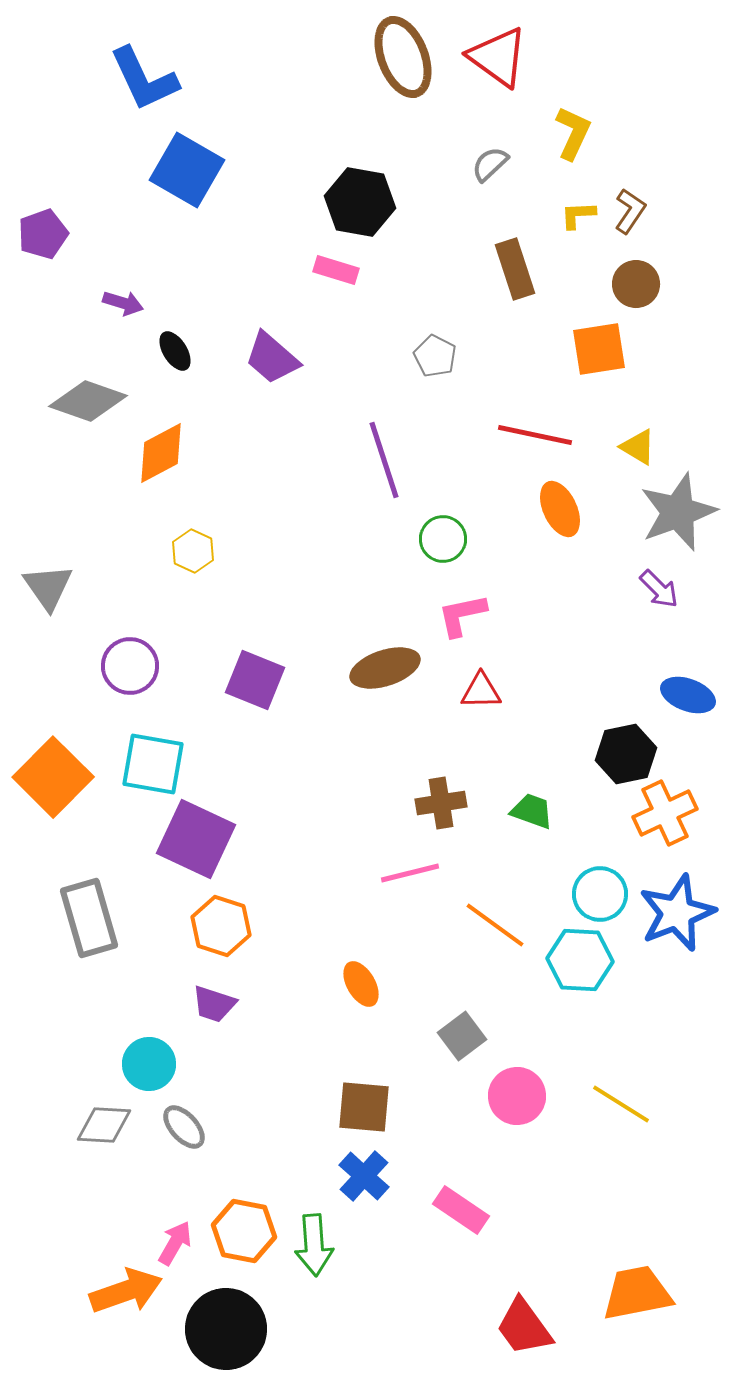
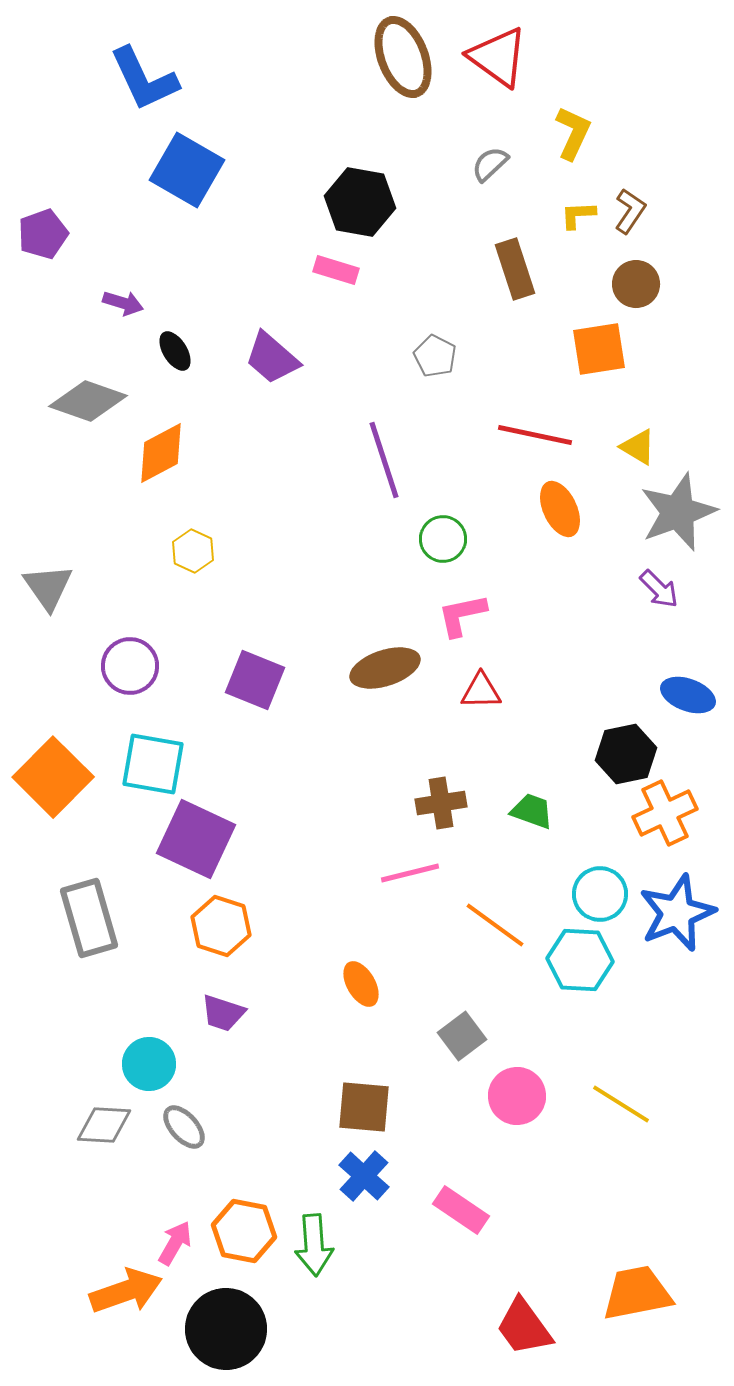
purple trapezoid at (214, 1004): moved 9 px right, 9 px down
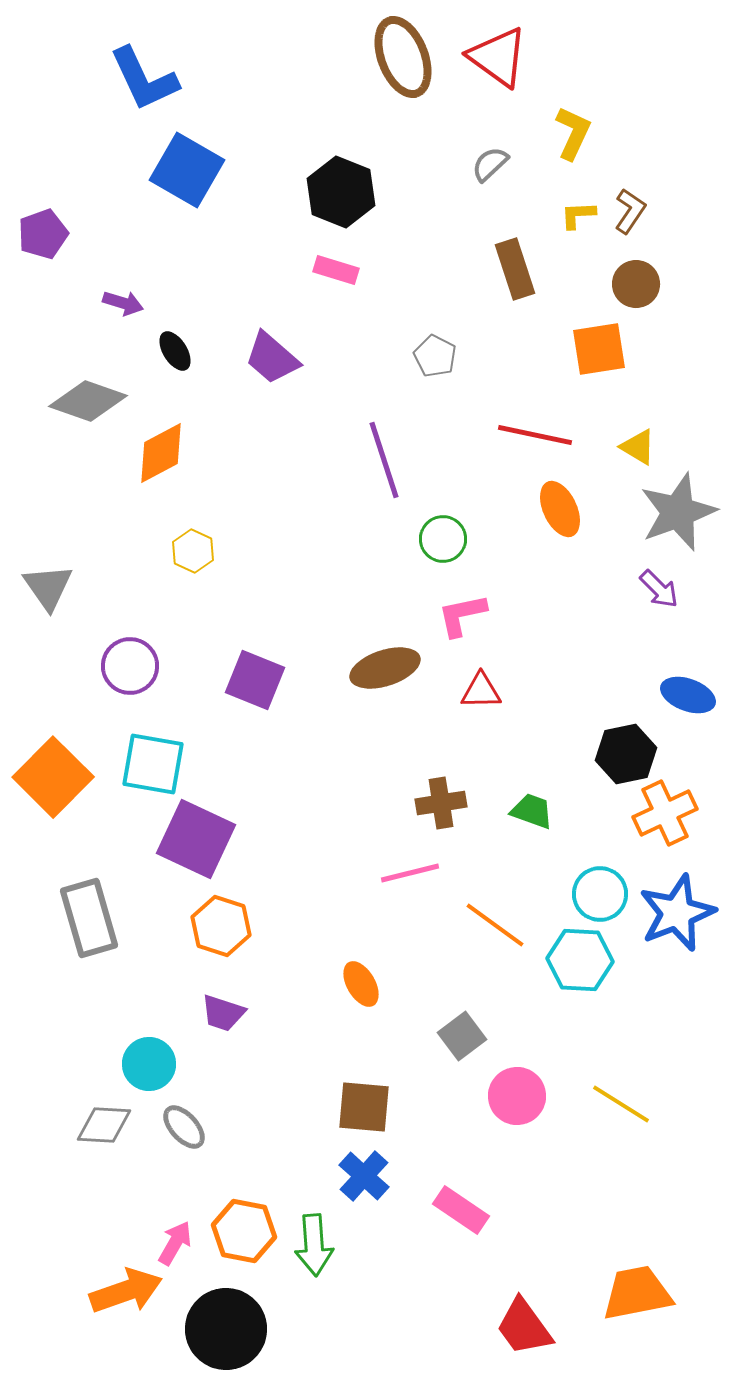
black hexagon at (360, 202): moved 19 px left, 10 px up; rotated 12 degrees clockwise
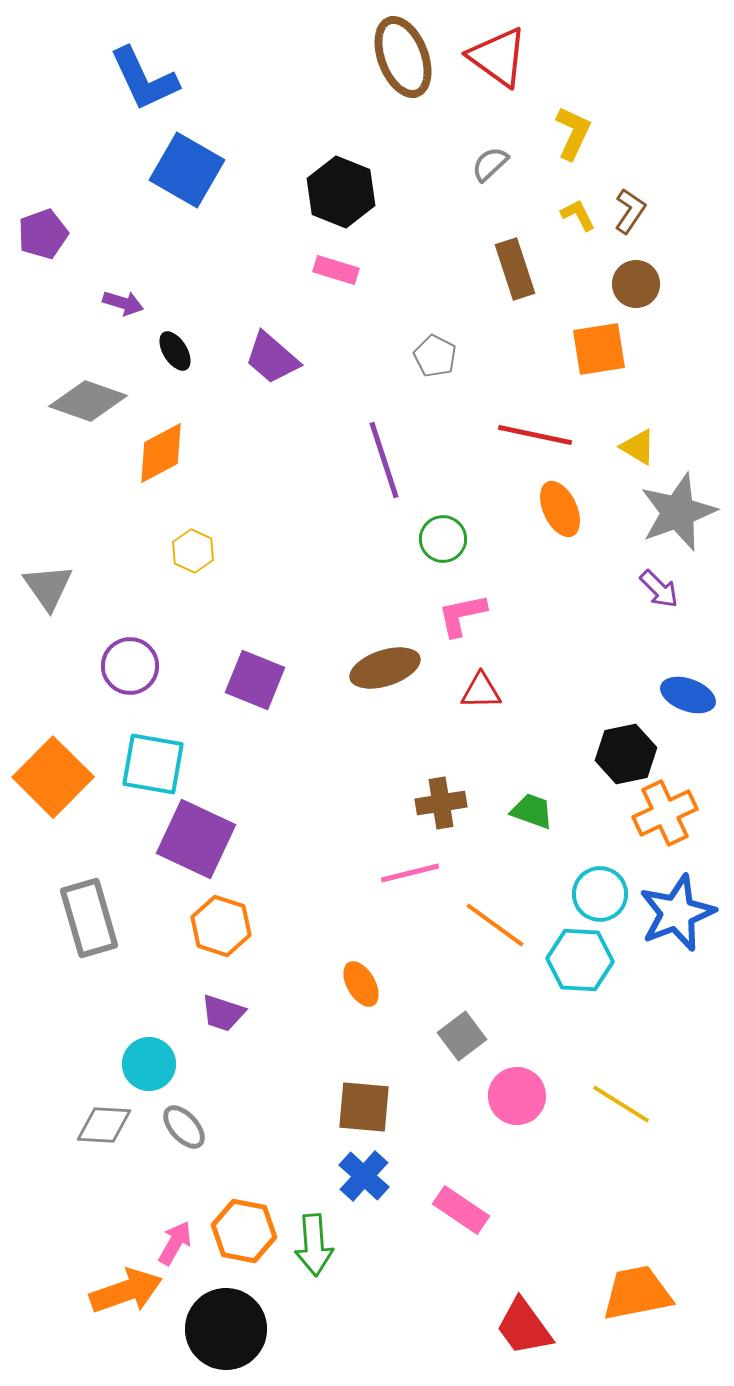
yellow L-shape at (578, 215): rotated 66 degrees clockwise
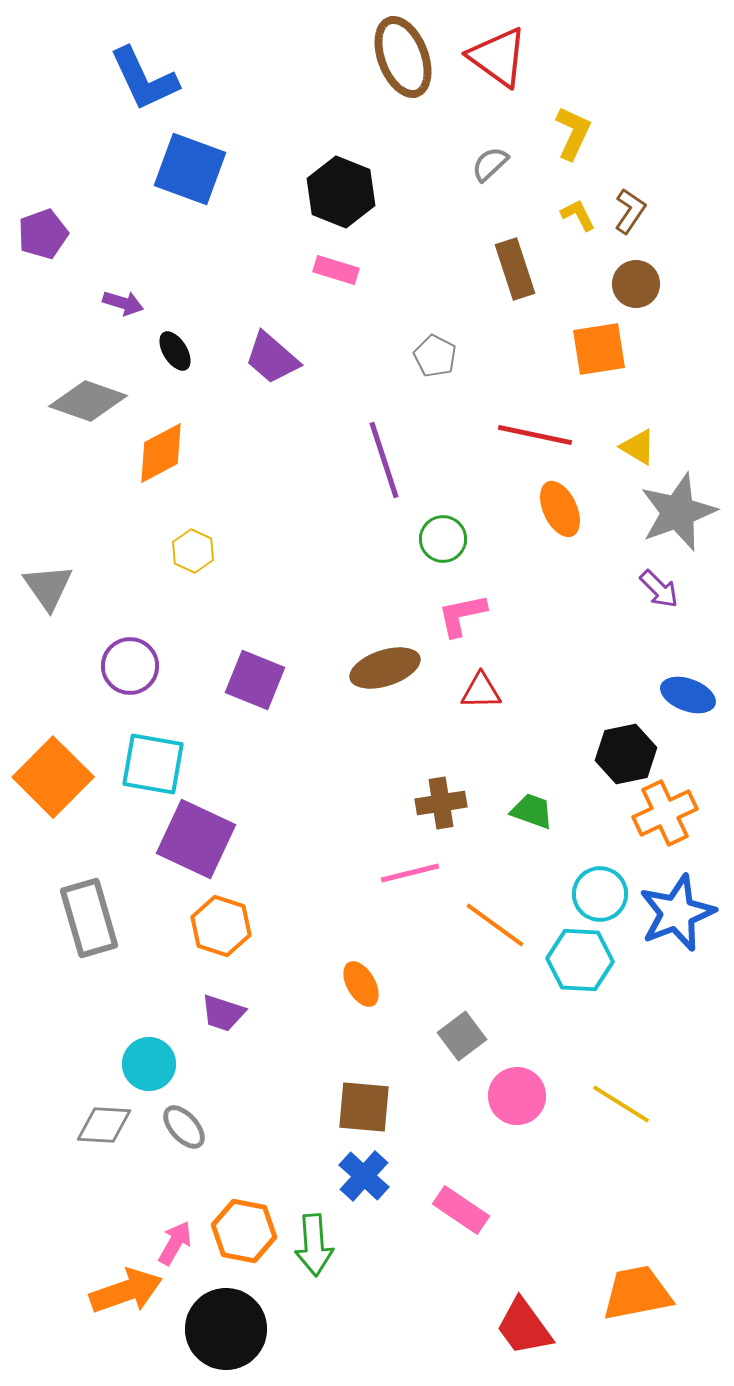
blue square at (187, 170): moved 3 px right, 1 px up; rotated 10 degrees counterclockwise
